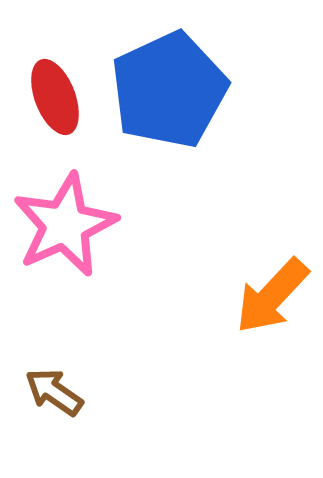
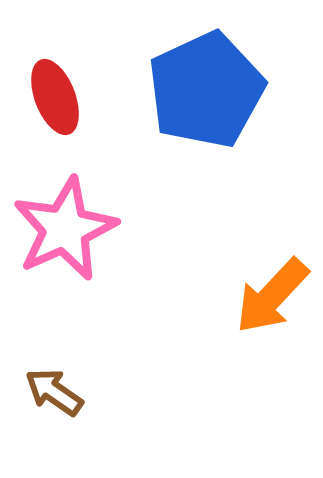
blue pentagon: moved 37 px right
pink star: moved 4 px down
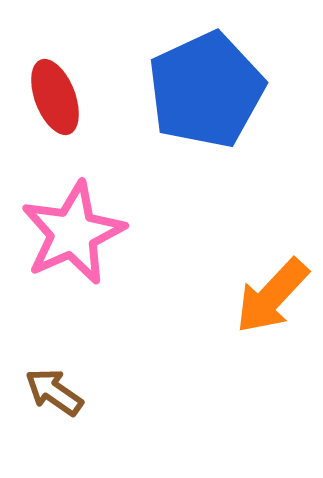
pink star: moved 8 px right, 4 px down
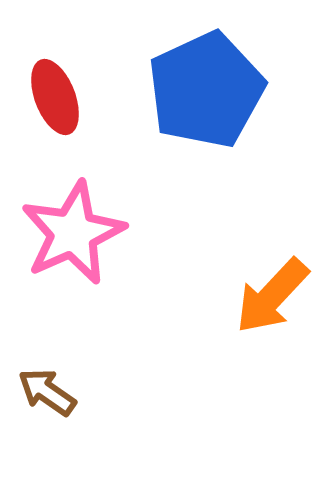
brown arrow: moved 7 px left
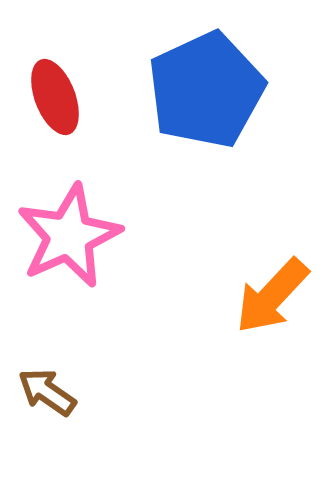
pink star: moved 4 px left, 3 px down
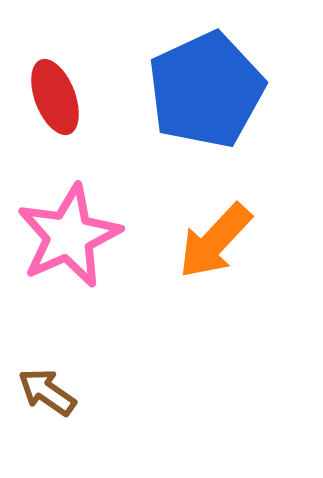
orange arrow: moved 57 px left, 55 px up
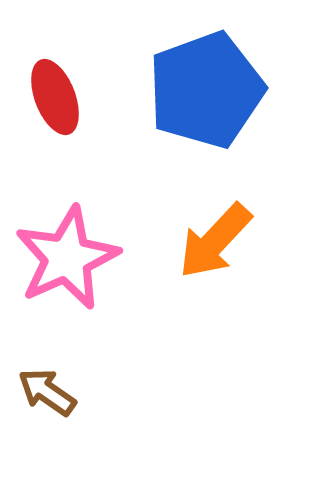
blue pentagon: rotated 5 degrees clockwise
pink star: moved 2 px left, 22 px down
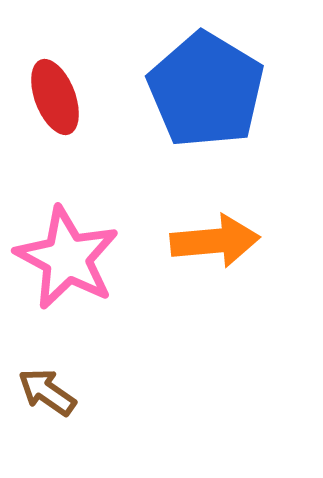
blue pentagon: rotated 21 degrees counterclockwise
orange arrow: rotated 138 degrees counterclockwise
pink star: rotated 20 degrees counterclockwise
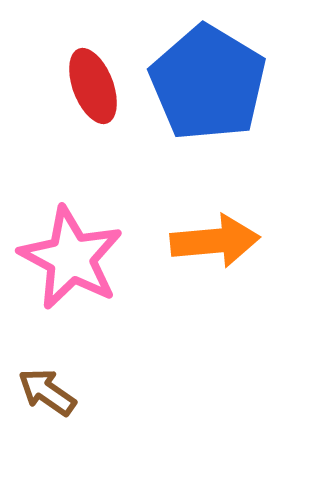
blue pentagon: moved 2 px right, 7 px up
red ellipse: moved 38 px right, 11 px up
pink star: moved 4 px right
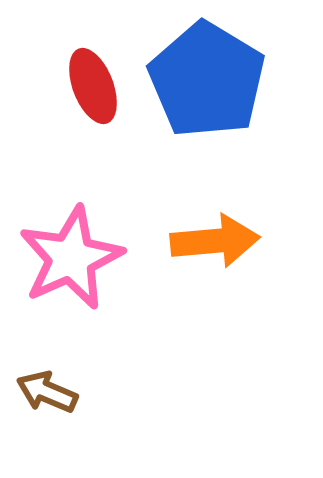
blue pentagon: moved 1 px left, 3 px up
pink star: rotated 20 degrees clockwise
brown arrow: rotated 12 degrees counterclockwise
